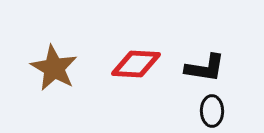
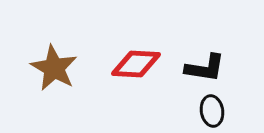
black ellipse: rotated 8 degrees counterclockwise
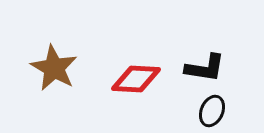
red diamond: moved 15 px down
black ellipse: rotated 32 degrees clockwise
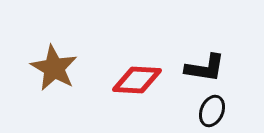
red diamond: moved 1 px right, 1 px down
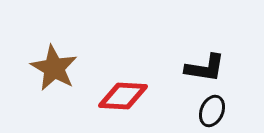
red diamond: moved 14 px left, 16 px down
